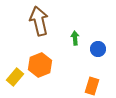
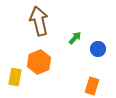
green arrow: rotated 48 degrees clockwise
orange hexagon: moved 1 px left, 3 px up
yellow rectangle: rotated 30 degrees counterclockwise
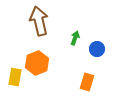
green arrow: rotated 24 degrees counterclockwise
blue circle: moved 1 px left
orange hexagon: moved 2 px left, 1 px down
orange rectangle: moved 5 px left, 4 px up
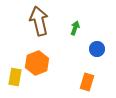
green arrow: moved 10 px up
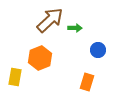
brown arrow: moved 11 px right, 1 px up; rotated 60 degrees clockwise
green arrow: rotated 72 degrees clockwise
blue circle: moved 1 px right, 1 px down
orange hexagon: moved 3 px right, 5 px up
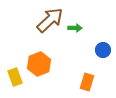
blue circle: moved 5 px right
orange hexagon: moved 1 px left, 6 px down
yellow rectangle: rotated 30 degrees counterclockwise
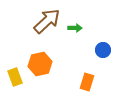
brown arrow: moved 3 px left, 1 px down
orange hexagon: moved 1 px right; rotated 10 degrees clockwise
